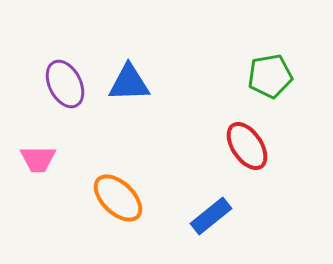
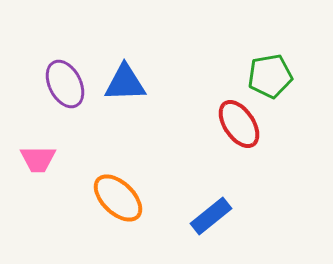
blue triangle: moved 4 px left
red ellipse: moved 8 px left, 22 px up
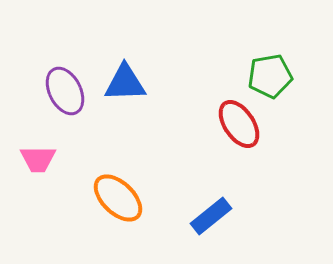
purple ellipse: moved 7 px down
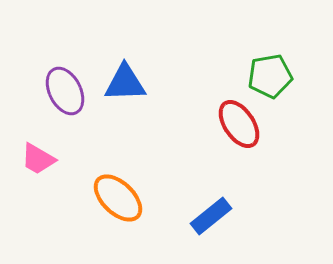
pink trapezoid: rotated 30 degrees clockwise
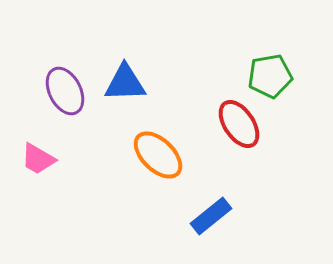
orange ellipse: moved 40 px right, 43 px up
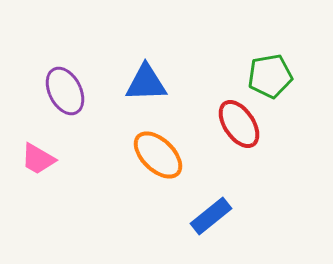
blue triangle: moved 21 px right
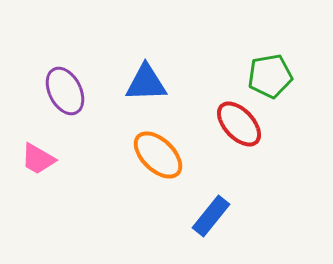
red ellipse: rotated 9 degrees counterclockwise
blue rectangle: rotated 12 degrees counterclockwise
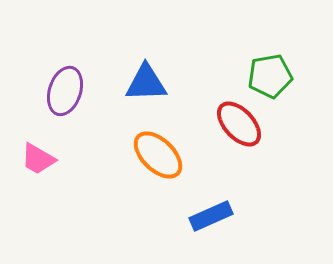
purple ellipse: rotated 45 degrees clockwise
blue rectangle: rotated 27 degrees clockwise
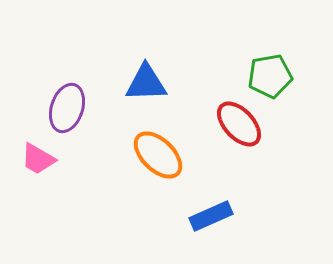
purple ellipse: moved 2 px right, 17 px down
